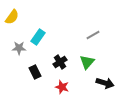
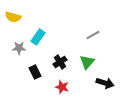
yellow semicircle: moved 1 px right; rotated 70 degrees clockwise
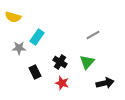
cyan rectangle: moved 1 px left
black cross: rotated 24 degrees counterclockwise
black arrow: rotated 30 degrees counterclockwise
red star: moved 4 px up
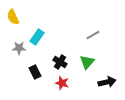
yellow semicircle: rotated 49 degrees clockwise
black arrow: moved 2 px right, 1 px up
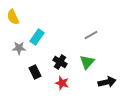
gray line: moved 2 px left
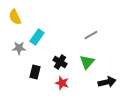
yellow semicircle: moved 2 px right
black rectangle: rotated 40 degrees clockwise
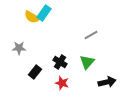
yellow semicircle: moved 17 px right; rotated 35 degrees counterclockwise
cyan rectangle: moved 7 px right, 24 px up
black rectangle: rotated 24 degrees clockwise
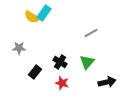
gray line: moved 2 px up
